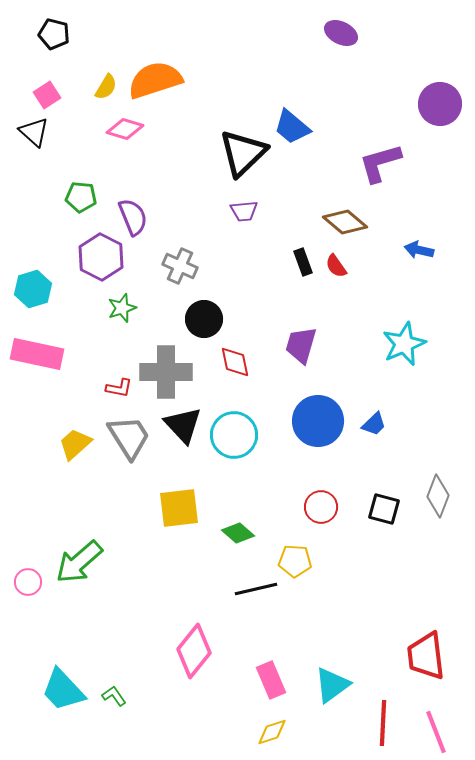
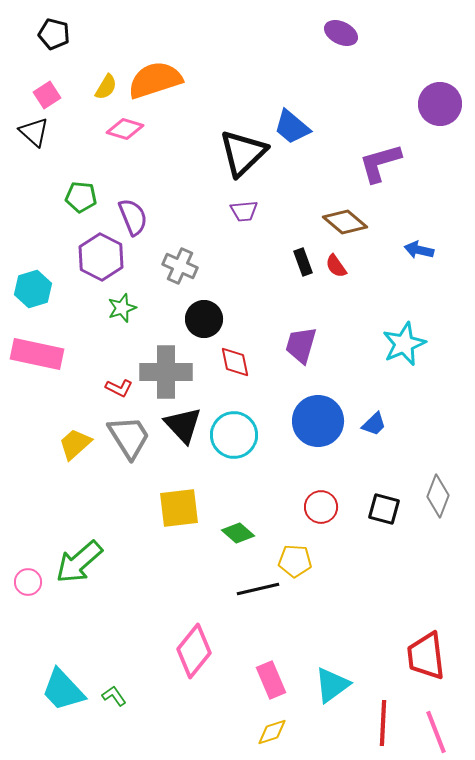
red L-shape at (119, 388): rotated 16 degrees clockwise
black line at (256, 589): moved 2 px right
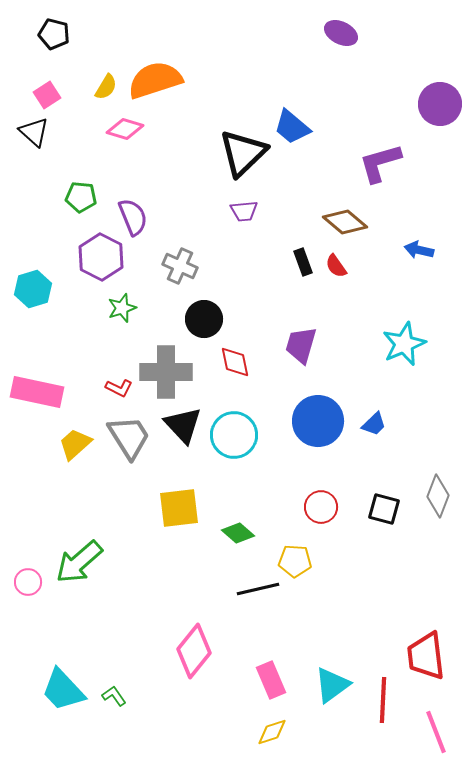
pink rectangle at (37, 354): moved 38 px down
red line at (383, 723): moved 23 px up
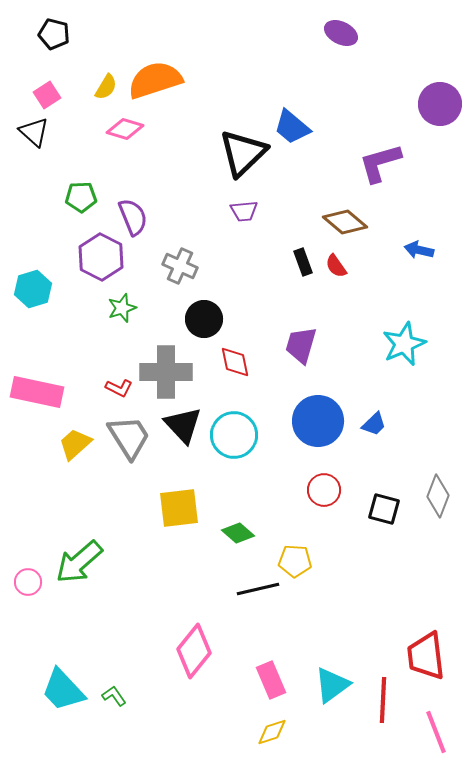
green pentagon at (81, 197): rotated 8 degrees counterclockwise
red circle at (321, 507): moved 3 px right, 17 px up
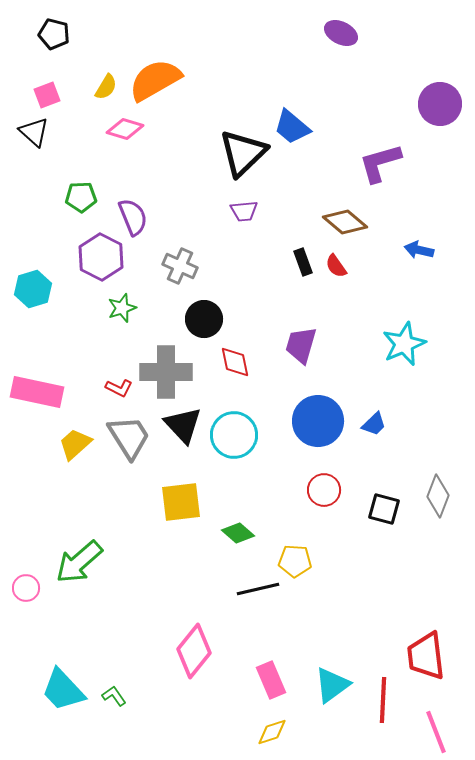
orange semicircle at (155, 80): rotated 12 degrees counterclockwise
pink square at (47, 95): rotated 12 degrees clockwise
yellow square at (179, 508): moved 2 px right, 6 px up
pink circle at (28, 582): moved 2 px left, 6 px down
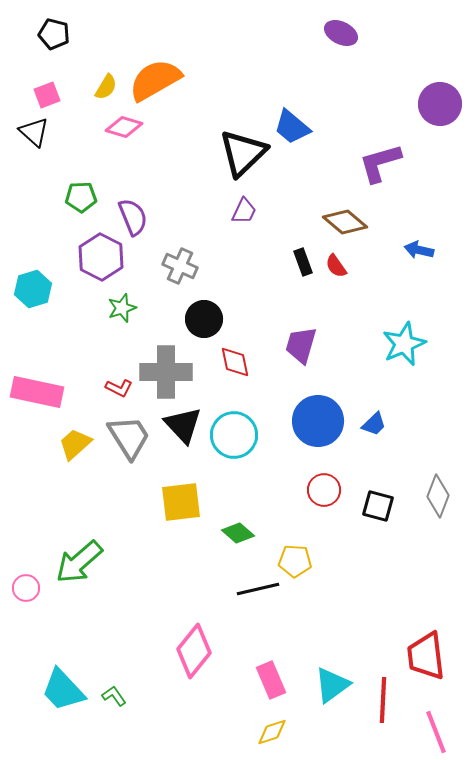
pink diamond at (125, 129): moved 1 px left, 2 px up
purple trapezoid at (244, 211): rotated 60 degrees counterclockwise
black square at (384, 509): moved 6 px left, 3 px up
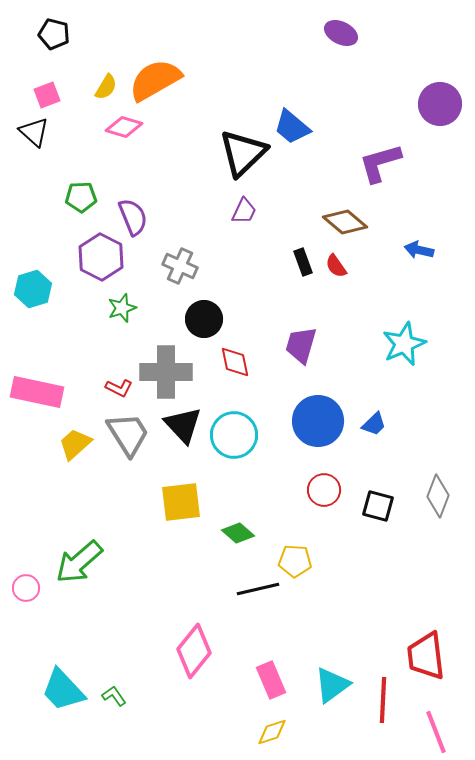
gray trapezoid at (129, 437): moved 1 px left, 3 px up
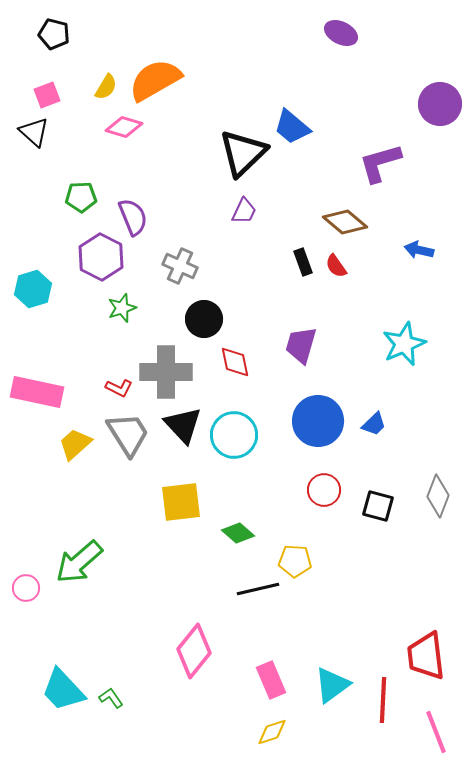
green L-shape at (114, 696): moved 3 px left, 2 px down
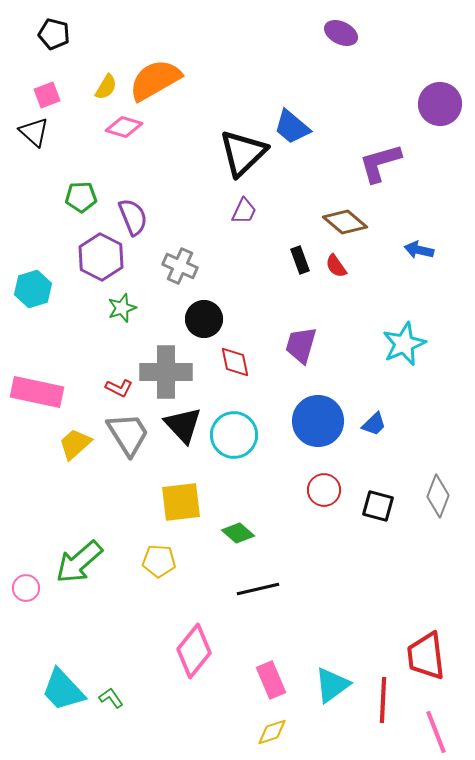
black rectangle at (303, 262): moved 3 px left, 2 px up
yellow pentagon at (295, 561): moved 136 px left
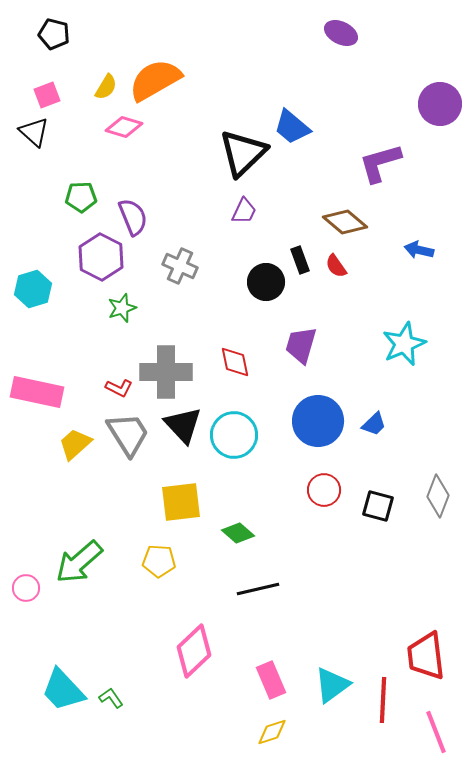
black circle at (204, 319): moved 62 px right, 37 px up
pink diamond at (194, 651): rotated 8 degrees clockwise
